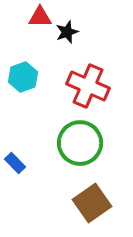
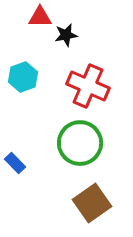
black star: moved 1 px left, 3 px down; rotated 10 degrees clockwise
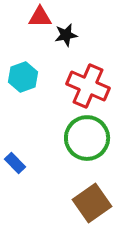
green circle: moved 7 px right, 5 px up
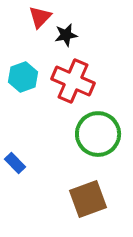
red triangle: rotated 45 degrees counterclockwise
red cross: moved 15 px left, 5 px up
green circle: moved 11 px right, 4 px up
brown square: moved 4 px left, 4 px up; rotated 15 degrees clockwise
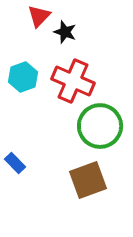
red triangle: moved 1 px left, 1 px up
black star: moved 1 px left, 3 px up; rotated 30 degrees clockwise
green circle: moved 2 px right, 8 px up
brown square: moved 19 px up
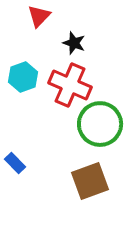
black star: moved 9 px right, 11 px down
red cross: moved 3 px left, 4 px down
green circle: moved 2 px up
brown square: moved 2 px right, 1 px down
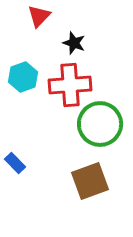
red cross: rotated 27 degrees counterclockwise
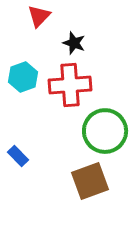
green circle: moved 5 px right, 7 px down
blue rectangle: moved 3 px right, 7 px up
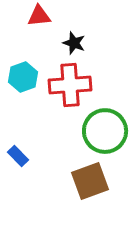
red triangle: rotated 40 degrees clockwise
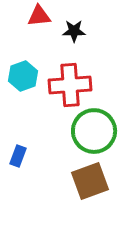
black star: moved 12 px up; rotated 20 degrees counterclockwise
cyan hexagon: moved 1 px up
green circle: moved 11 px left
blue rectangle: rotated 65 degrees clockwise
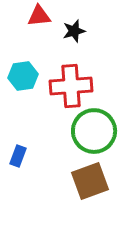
black star: rotated 15 degrees counterclockwise
cyan hexagon: rotated 12 degrees clockwise
red cross: moved 1 px right, 1 px down
